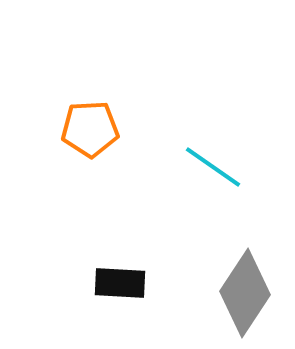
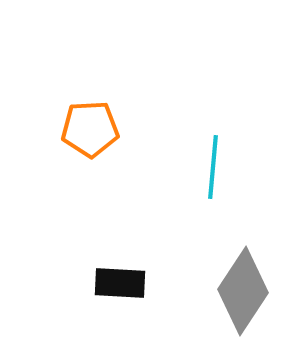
cyan line: rotated 60 degrees clockwise
gray diamond: moved 2 px left, 2 px up
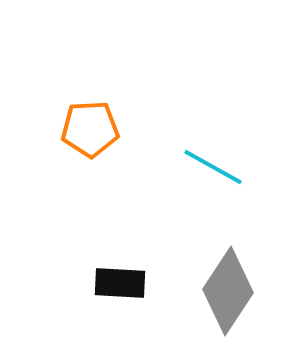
cyan line: rotated 66 degrees counterclockwise
gray diamond: moved 15 px left
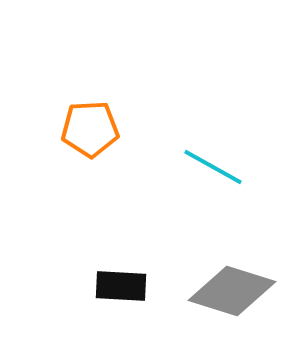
black rectangle: moved 1 px right, 3 px down
gray diamond: moved 4 px right; rotated 74 degrees clockwise
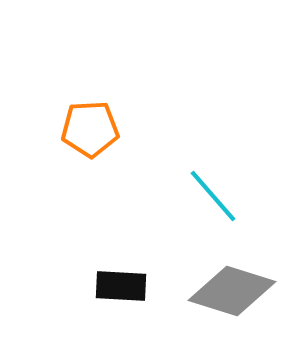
cyan line: moved 29 px down; rotated 20 degrees clockwise
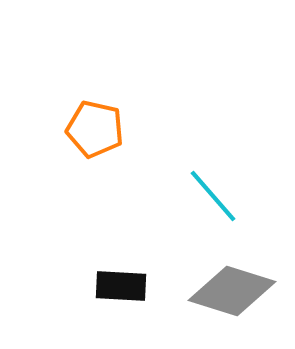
orange pentagon: moved 5 px right; rotated 16 degrees clockwise
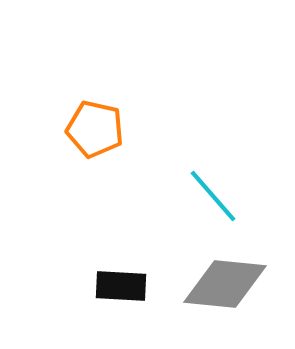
gray diamond: moved 7 px left, 7 px up; rotated 12 degrees counterclockwise
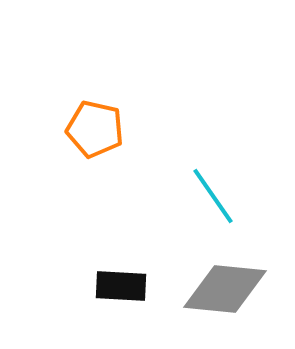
cyan line: rotated 6 degrees clockwise
gray diamond: moved 5 px down
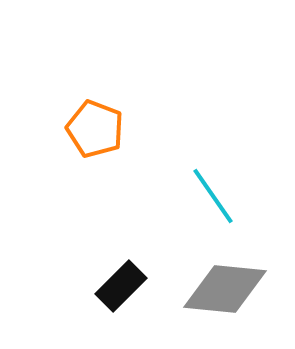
orange pentagon: rotated 8 degrees clockwise
black rectangle: rotated 48 degrees counterclockwise
